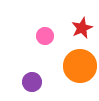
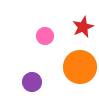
red star: moved 1 px right, 1 px up
orange circle: moved 1 px down
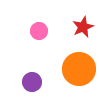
pink circle: moved 6 px left, 5 px up
orange circle: moved 1 px left, 2 px down
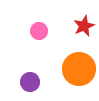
red star: moved 1 px right, 1 px up
purple circle: moved 2 px left
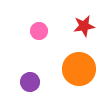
red star: rotated 15 degrees clockwise
